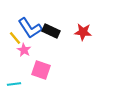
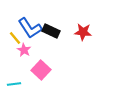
pink square: rotated 24 degrees clockwise
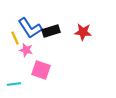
black rectangle: rotated 42 degrees counterclockwise
yellow line: rotated 16 degrees clockwise
pink star: moved 2 px right; rotated 16 degrees counterclockwise
pink square: rotated 24 degrees counterclockwise
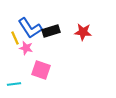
pink star: moved 2 px up
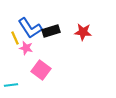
pink square: rotated 18 degrees clockwise
cyan line: moved 3 px left, 1 px down
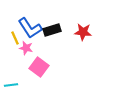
black rectangle: moved 1 px right, 1 px up
pink square: moved 2 px left, 3 px up
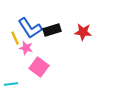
cyan line: moved 1 px up
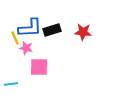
blue L-shape: rotated 60 degrees counterclockwise
pink square: rotated 36 degrees counterclockwise
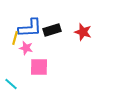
red star: rotated 12 degrees clockwise
yellow line: rotated 40 degrees clockwise
cyan line: rotated 48 degrees clockwise
